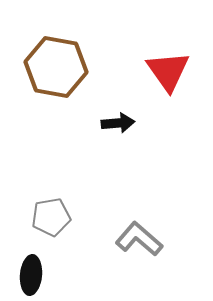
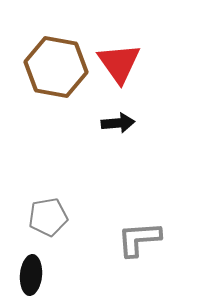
red triangle: moved 49 px left, 8 px up
gray pentagon: moved 3 px left
gray L-shape: rotated 45 degrees counterclockwise
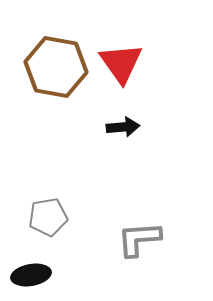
red triangle: moved 2 px right
black arrow: moved 5 px right, 4 px down
black ellipse: rotated 75 degrees clockwise
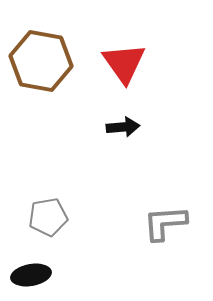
red triangle: moved 3 px right
brown hexagon: moved 15 px left, 6 px up
gray L-shape: moved 26 px right, 16 px up
